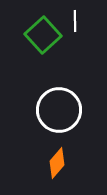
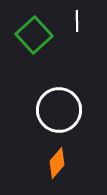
white line: moved 2 px right
green square: moved 9 px left
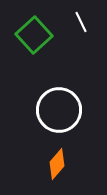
white line: moved 4 px right, 1 px down; rotated 25 degrees counterclockwise
orange diamond: moved 1 px down
